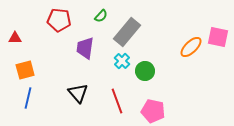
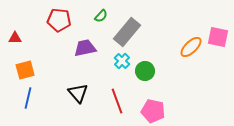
purple trapezoid: rotated 70 degrees clockwise
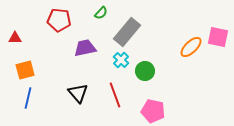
green semicircle: moved 3 px up
cyan cross: moved 1 px left, 1 px up
red line: moved 2 px left, 6 px up
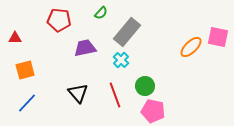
green circle: moved 15 px down
blue line: moved 1 px left, 5 px down; rotated 30 degrees clockwise
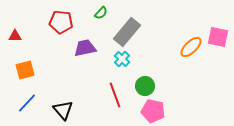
red pentagon: moved 2 px right, 2 px down
red triangle: moved 2 px up
cyan cross: moved 1 px right, 1 px up
black triangle: moved 15 px left, 17 px down
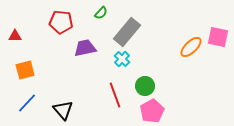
pink pentagon: moved 1 px left; rotated 30 degrees clockwise
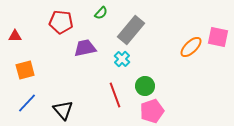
gray rectangle: moved 4 px right, 2 px up
pink pentagon: rotated 10 degrees clockwise
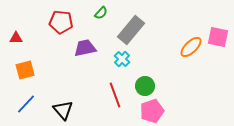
red triangle: moved 1 px right, 2 px down
blue line: moved 1 px left, 1 px down
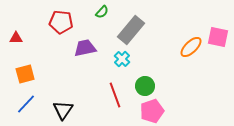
green semicircle: moved 1 px right, 1 px up
orange square: moved 4 px down
black triangle: rotated 15 degrees clockwise
